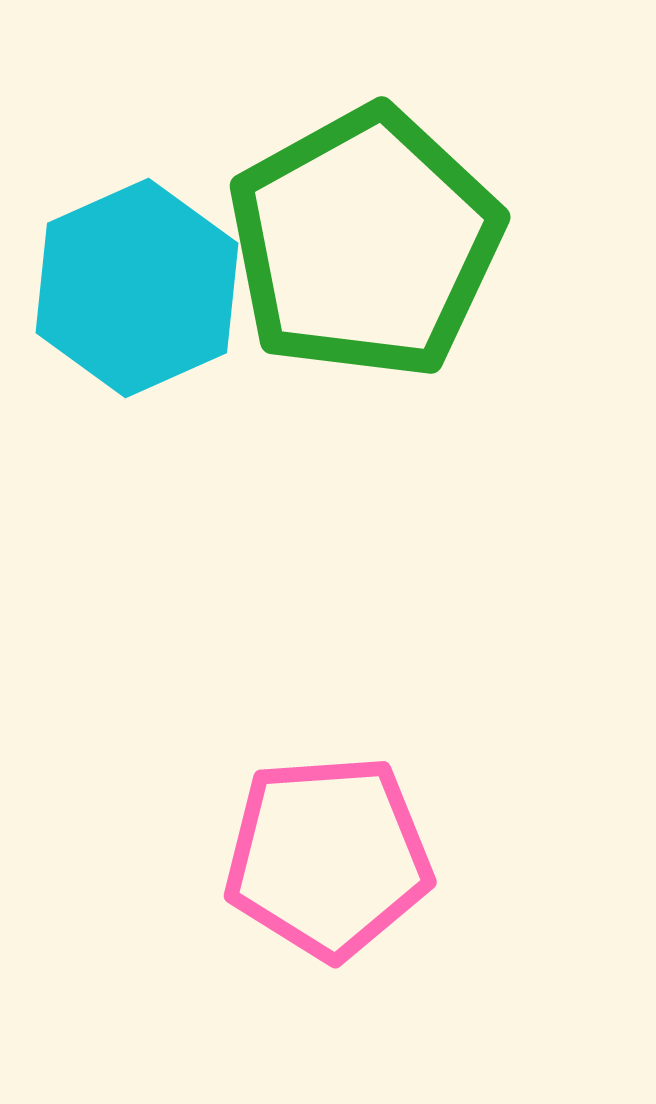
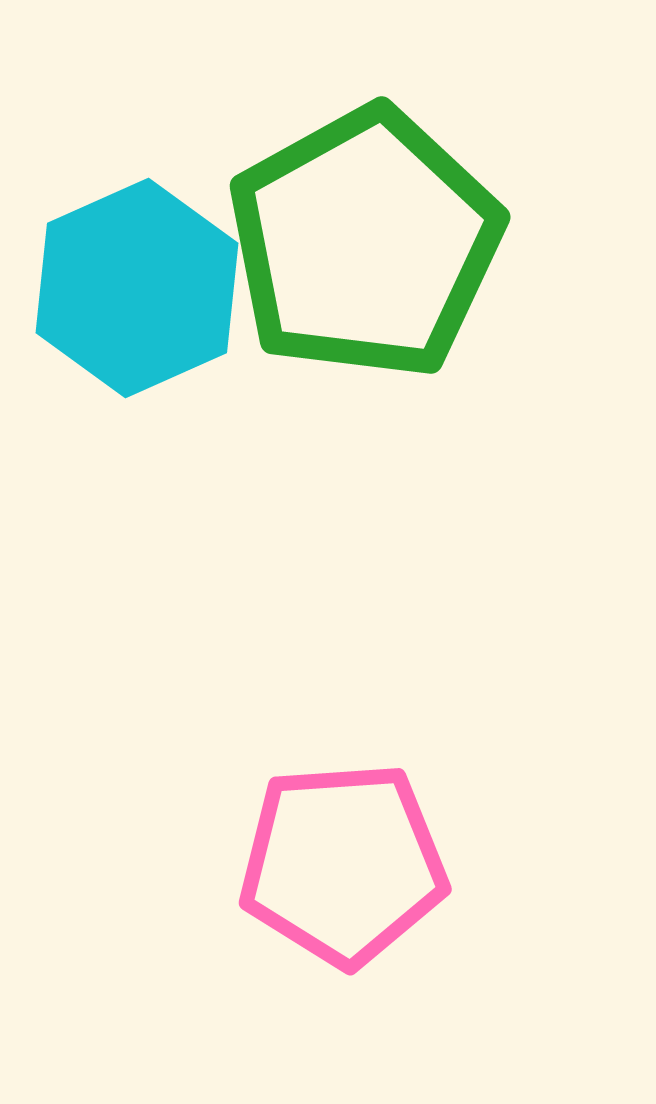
pink pentagon: moved 15 px right, 7 px down
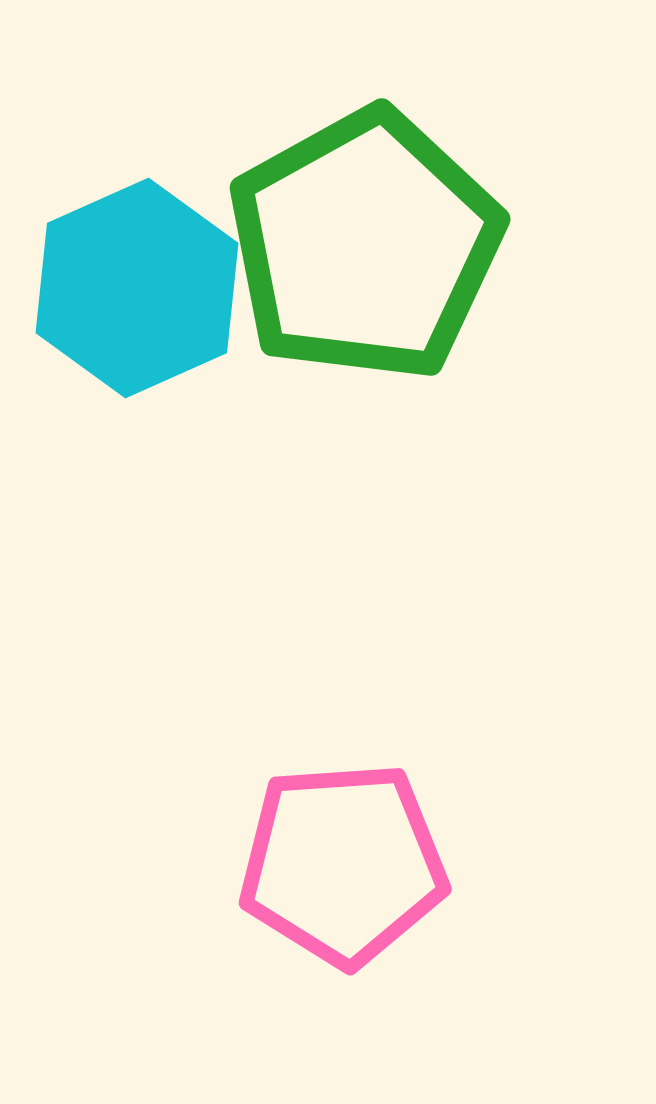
green pentagon: moved 2 px down
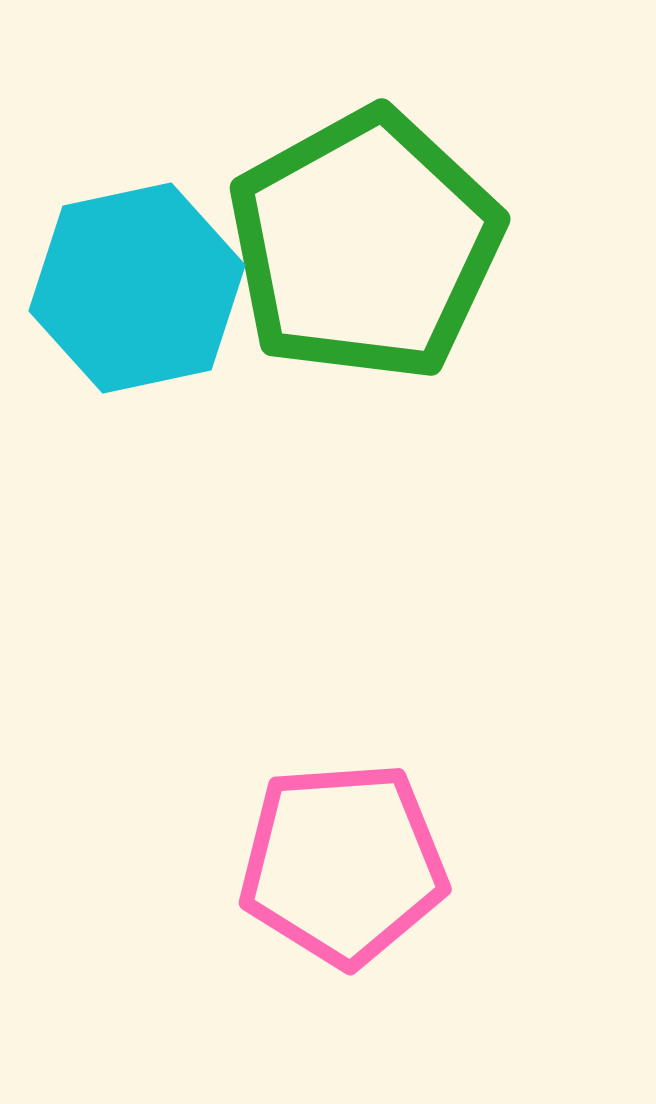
cyan hexagon: rotated 12 degrees clockwise
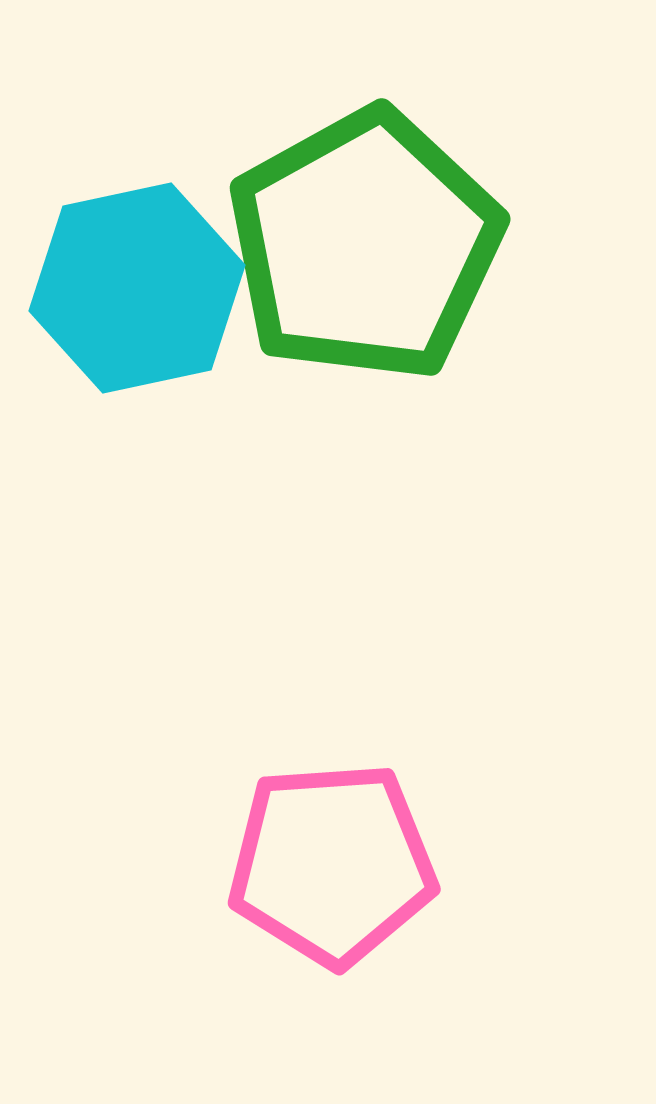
pink pentagon: moved 11 px left
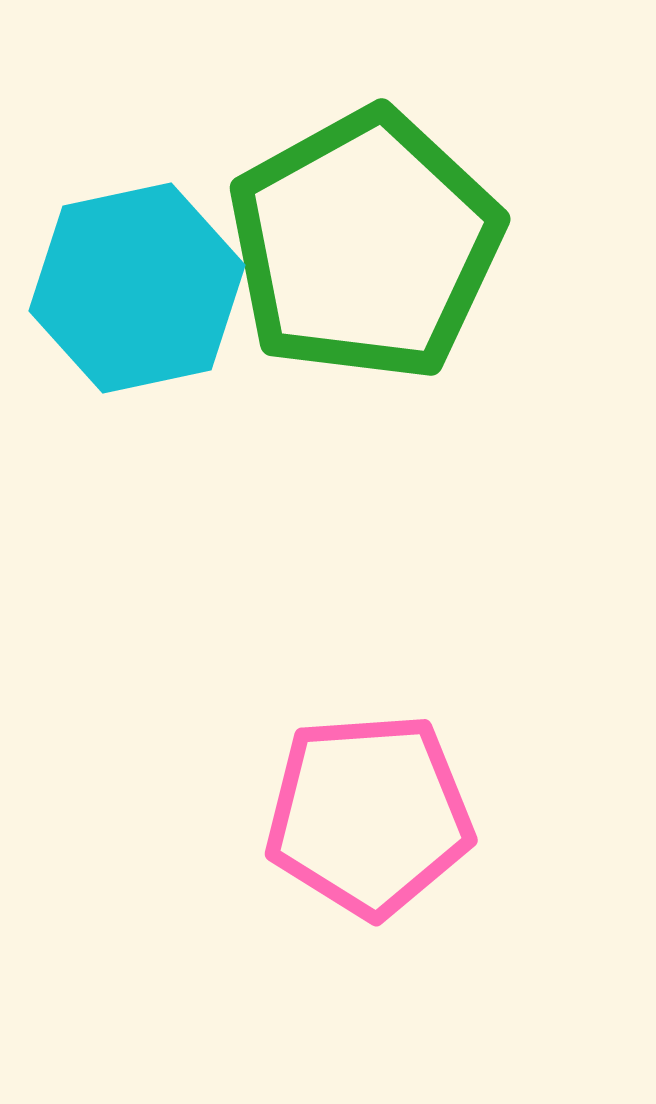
pink pentagon: moved 37 px right, 49 px up
